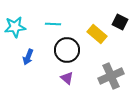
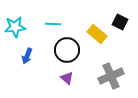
blue arrow: moved 1 px left, 1 px up
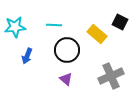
cyan line: moved 1 px right, 1 px down
purple triangle: moved 1 px left, 1 px down
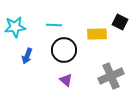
yellow rectangle: rotated 42 degrees counterclockwise
black circle: moved 3 px left
purple triangle: moved 1 px down
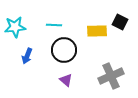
yellow rectangle: moved 3 px up
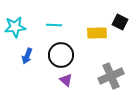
yellow rectangle: moved 2 px down
black circle: moved 3 px left, 5 px down
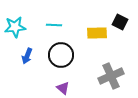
purple triangle: moved 3 px left, 8 px down
